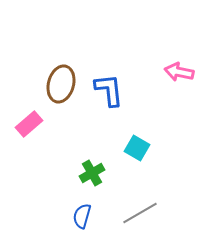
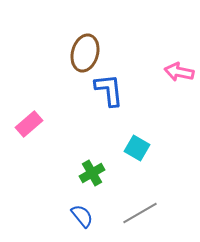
brown ellipse: moved 24 px right, 31 px up
blue semicircle: rotated 125 degrees clockwise
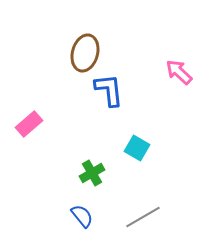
pink arrow: rotated 32 degrees clockwise
gray line: moved 3 px right, 4 px down
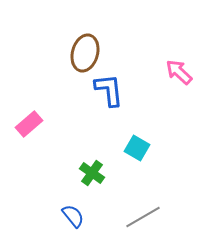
green cross: rotated 25 degrees counterclockwise
blue semicircle: moved 9 px left
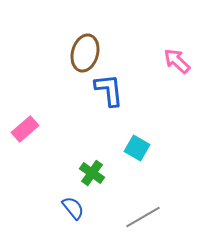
pink arrow: moved 2 px left, 11 px up
pink rectangle: moved 4 px left, 5 px down
blue semicircle: moved 8 px up
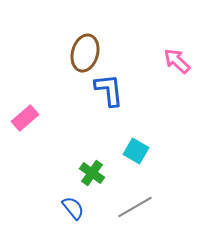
pink rectangle: moved 11 px up
cyan square: moved 1 px left, 3 px down
gray line: moved 8 px left, 10 px up
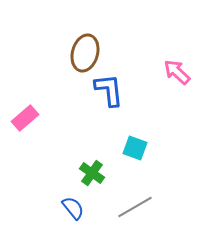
pink arrow: moved 11 px down
cyan square: moved 1 px left, 3 px up; rotated 10 degrees counterclockwise
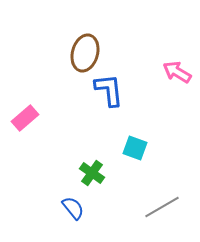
pink arrow: rotated 12 degrees counterclockwise
gray line: moved 27 px right
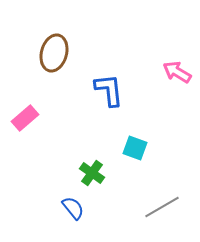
brown ellipse: moved 31 px left
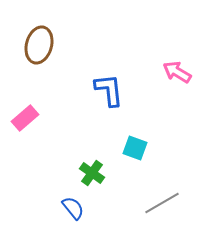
brown ellipse: moved 15 px left, 8 px up
gray line: moved 4 px up
